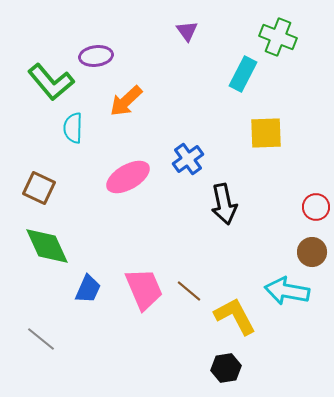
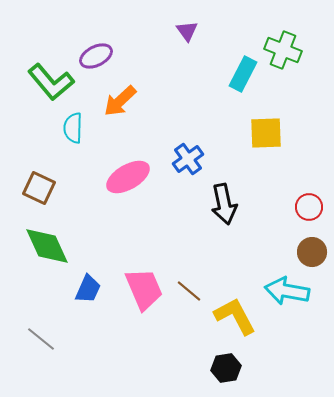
green cross: moved 5 px right, 13 px down
purple ellipse: rotated 20 degrees counterclockwise
orange arrow: moved 6 px left
red circle: moved 7 px left
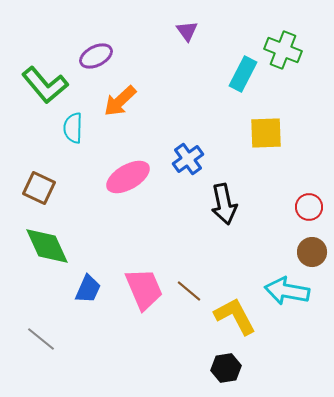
green L-shape: moved 6 px left, 3 px down
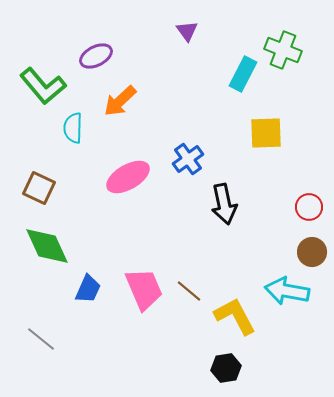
green L-shape: moved 2 px left, 1 px down
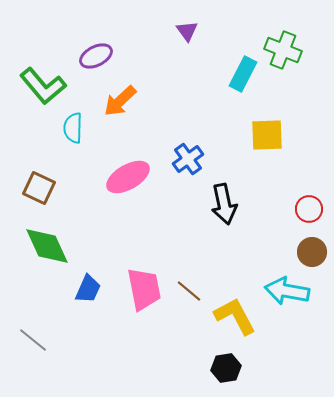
yellow square: moved 1 px right, 2 px down
red circle: moved 2 px down
pink trapezoid: rotated 12 degrees clockwise
gray line: moved 8 px left, 1 px down
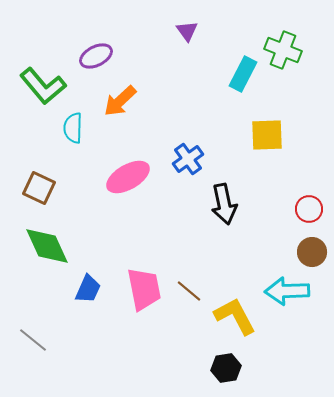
cyan arrow: rotated 12 degrees counterclockwise
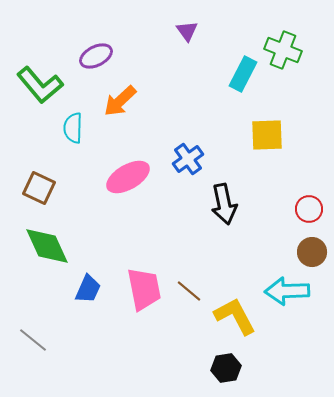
green L-shape: moved 3 px left, 1 px up
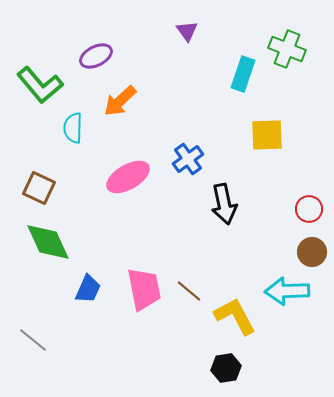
green cross: moved 4 px right, 1 px up
cyan rectangle: rotated 8 degrees counterclockwise
green diamond: moved 1 px right, 4 px up
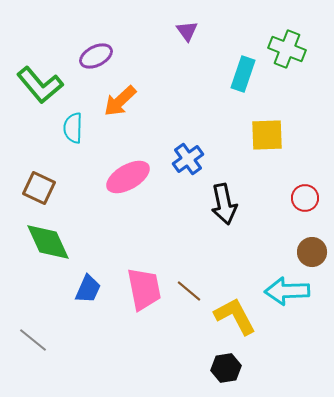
red circle: moved 4 px left, 11 px up
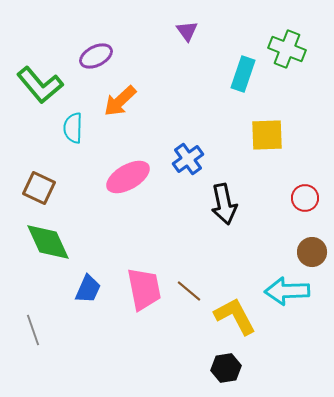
gray line: moved 10 px up; rotated 32 degrees clockwise
